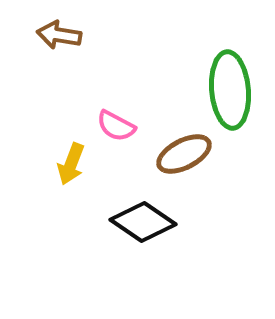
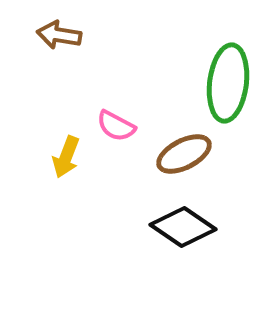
green ellipse: moved 2 px left, 7 px up; rotated 12 degrees clockwise
yellow arrow: moved 5 px left, 7 px up
black diamond: moved 40 px right, 5 px down
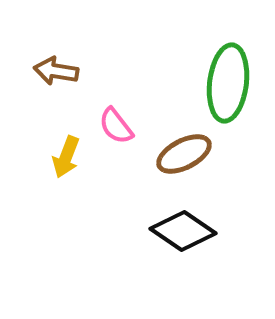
brown arrow: moved 3 px left, 36 px down
pink semicircle: rotated 24 degrees clockwise
black diamond: moved 4 px down
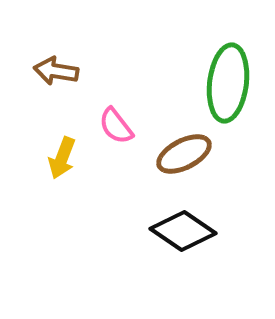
yellow arrow: moved 4 px left, 1 px down
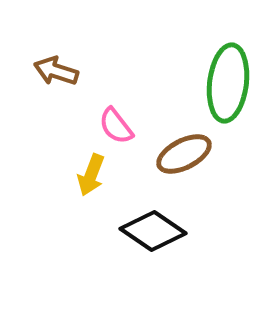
brown arrow: rotated 9 degrees clockwise
yellow arrow: moved 29 px right, 17 px down
black diamond: moved 30 px left
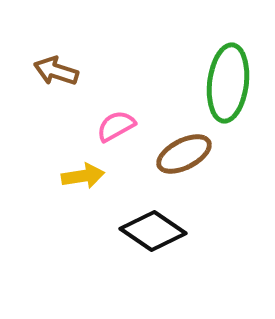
pink semicircle: rotated 99 degrees clockwise
yellow arrow: moved 8 px left, 1 px down; rotated 120 degrees counterclockwise
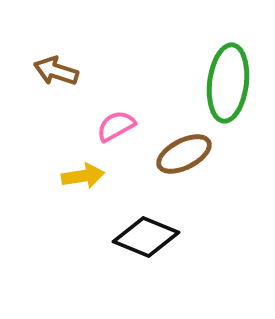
black diamond: moved 7 px left, 6 px down; rotated 12 degrees counterclockwise
